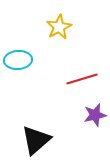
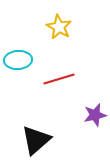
yellow star: rotated 15 degrees counterclockwise
red line: moved 23 px left
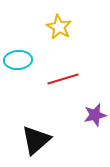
red line: moved 4 px right
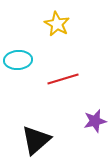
yellow star: moved 2 px left, 3 px up
purple star: moved 6 px down
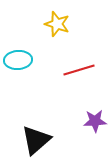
yellow star: rotated 10 degrees counterclockwise
red line: moved 16 px right, 9 px up
purple star: rotated 10 degrees clockwise
